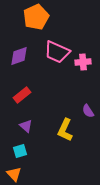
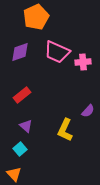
purple diamond: moved 1 px right, 4 px up
purple semicircle: rotated 104 degrees counterclockwise
cyan square: moved 2 px up; rotated 24 degrees counterclockwise
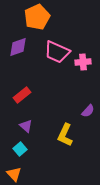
orange pentagon: moved 1 px right
purple diamond: moved 2 px left, 5 px up
yellow L-shape: moved 5 px down
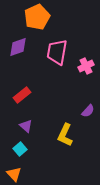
pink trapezoid: rotated 76 degrees clockwise
pink cross: moved 3 px right, 4 px down; rotated 21 degrees counterclockwise
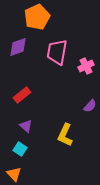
purple semicircle: moved 2 px right, 5 px up
cyan square: rotated 16 degrees counterclockwise
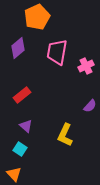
purple diamond: moved 1 px down; rotated 20 degrees counterclockwise
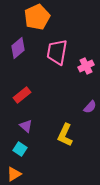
purple semicircle: moved 1 px down
orange triangle: rotated 42 degrees clockwise
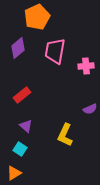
pink trapezoid: moved 2 px left, 1 px up
pink cross: rotated 21 degrees clockwise
purple semicircle: moved 2 px down; rotated 24 degrees clockwise
orange triangle: moved 1 px up
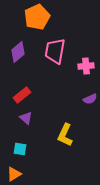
purple diamond: moved 4 px down
purple semicircle: moved 10 px up
purple triangle: moved 8 px up
cyan square: rotated 24 degrees counterclockwise
orange triangle: moved 1 px down
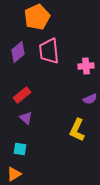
pink trapezoid: moved 6 px left; rotated 16 degrees counterclockwise
yellow L-shape: moved 12 px right, 5 px up
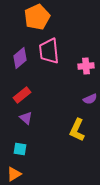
purple diamond: moved 2 px right, 6 px down
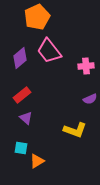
pink trapezoid: rotated 32 degrees counterclockwise
yellow L-shape: moved 2 px left; rotated 95 degrees counterclockwise
cyan square: moved 1 px right, 1 px up
orange triangle: moved 23 px right, 13 px up
